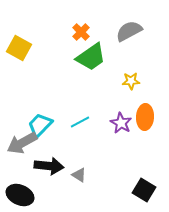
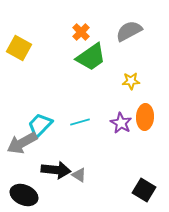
cyan line: rotated 12 degrees clockwise
black arrow: moved 7 px right, 4 px down
black ellipse: moved 4 px right
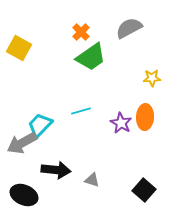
gray semicircle: moved 3 px up
yellow star: moved 21 px right, 3 px up
cyan line: moved 1 px right, 11 px up
gray triangle: moved 13 px right, 5 px down; rotated 14 degrees counterclockwise
black square: rotated 10 degrees clockwise
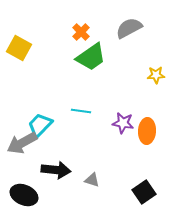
yellow star: moved 4 px right, 3 px up
cyan line: rotated 24 degrees clockwise
orange ellipse: moved 2 px right, 14 px down
purple star: moved 2 px right; rotated 20 degrees counterclockwise
black square: moved 2 px down; rotated 15 degrees clockwise
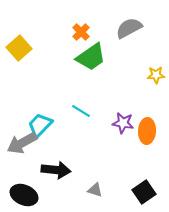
yellow square: rotated 20 degrees clockwise
cyan line: rotated 24 degrees clockwise
gray triangle: moved 3 px right, 10 px down
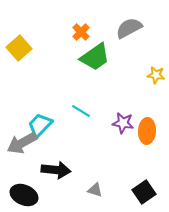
green trapezoid: moved 4 px right
yellow star: rotated 12 degrees clockwise
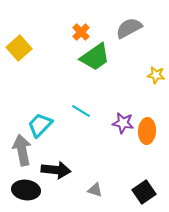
gray arrow: moved 7 px down; rotated 108 degrees clockwise
black ellipse: moved 2 px right, 5 px up; rotated 16 degrees counterclockwise
